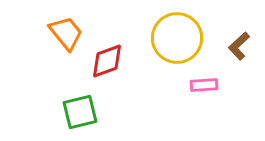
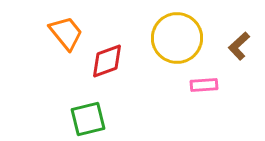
green square: moved 8 px right, 7 px down
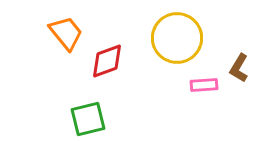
brown L-shape: moved 22 px down; rotated 16 degrees counterclockwise
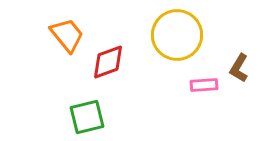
orange trapezoid: moved 1 px right, 2 px down
yellow circle: moved 3 px up
red diamond: moved 1 px right, 1 px down
green square: moved 1 px left, 2 px up
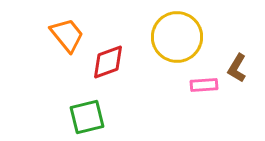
yellow circle: moved 2 px down
brown L-shape: moved 2 px left
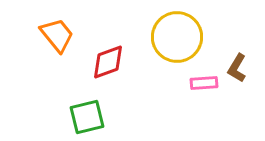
orange trapezoid: moved 10 px left
pink rectangle: moved 2 px up
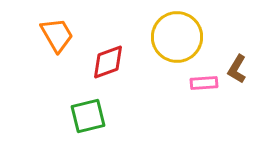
orange trapezoid: rotated 9 degrees clockwise
brown L-shape: moved 1 px down
green square: moved 1 px right, 1 px up
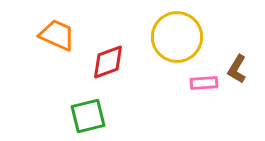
orange trapezoid: rotated 36 degrees counterclockwise
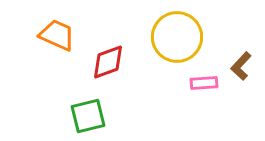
brown L-shape: moved 4 px right, 3 px up; rotated 12 degrees clockwise
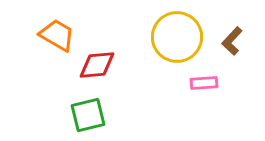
orange trapezoid: rotated 6 degrees clockwise
red diamond: moved 11 px left, 3 px down; rotated 15 degrees clockwise
brown L-shape: moved 9 px left, 25 px up
green square: moved 1 px up
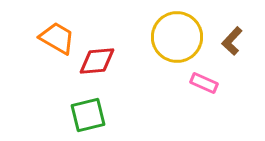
orange trapezoid: moved 3 px down
red diamond: moved 4 px up
pink rectangle: rotated 28 degrees clockwise
